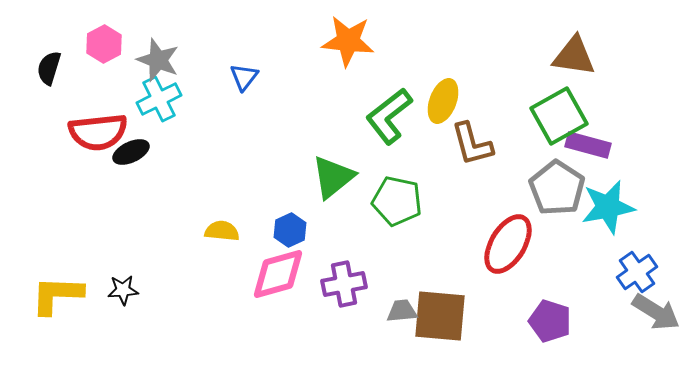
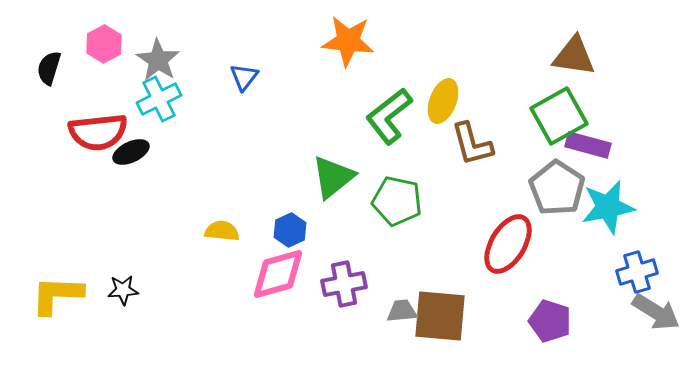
gray star: rotated 12 degrees clockwise
blue cross: rotated 18 degrees clockwise
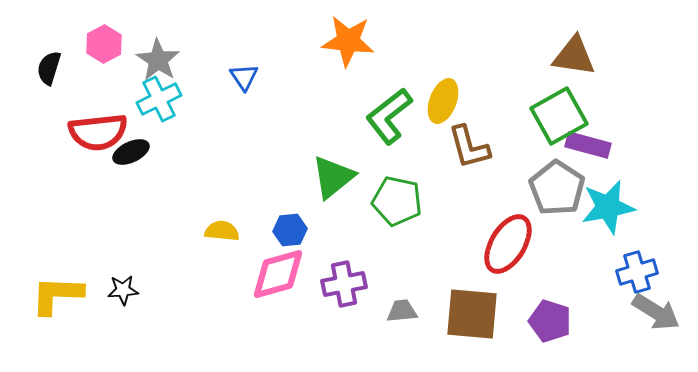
blue triangle: rotated 12 degrees counterclockwise
brown L-shape: moved 3 px left, 3 px down
blue hexagon: rotated 20 degrees clockwise
brown square: moved 32 px right, 2 px up
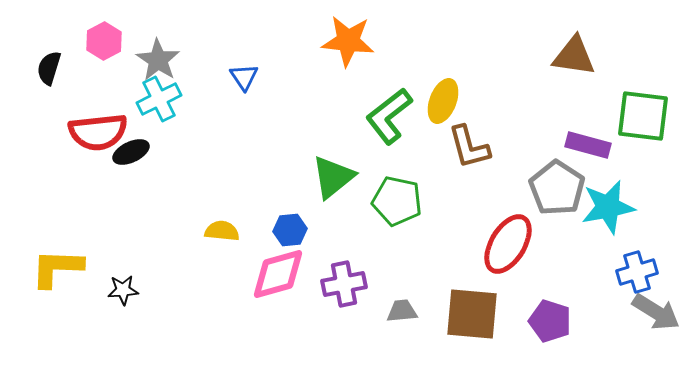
pink hexagon: moved 3 px up
green square: moved 84 px right; rotated 36 degrees clockwise
yellow L-shape: moved 27 px up
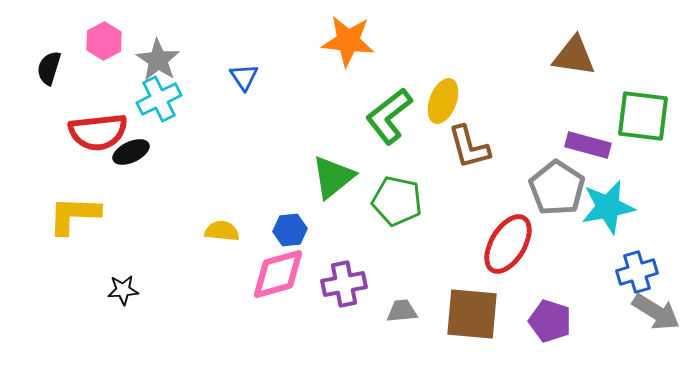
yellow L-shape: moved 17 px right, 53 px up
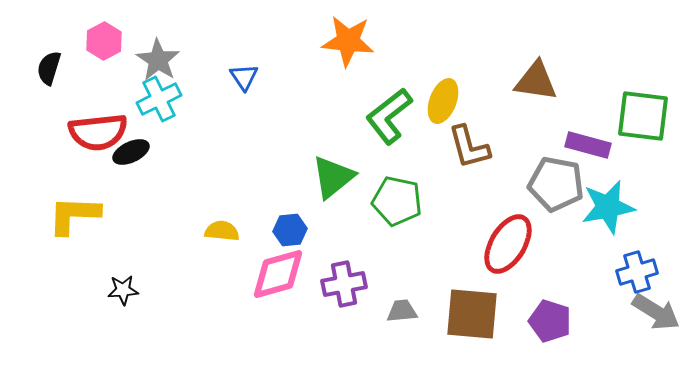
brown triangle: moved 38 px left, 25 px down
gray pentagon: moved 1 px left, 4 px up; rotated 22 degrees counterclockwise
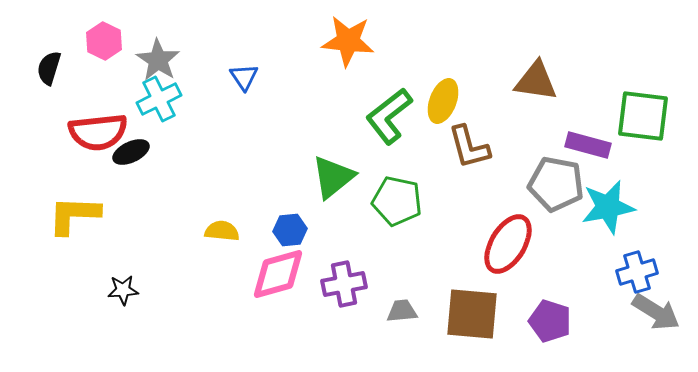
pink hexagon: rotated 6 degrees counterclockwise
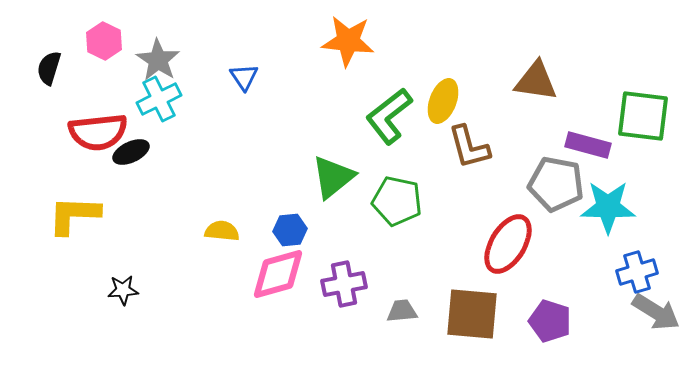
cyan star: rotated 12 degrees clockwise
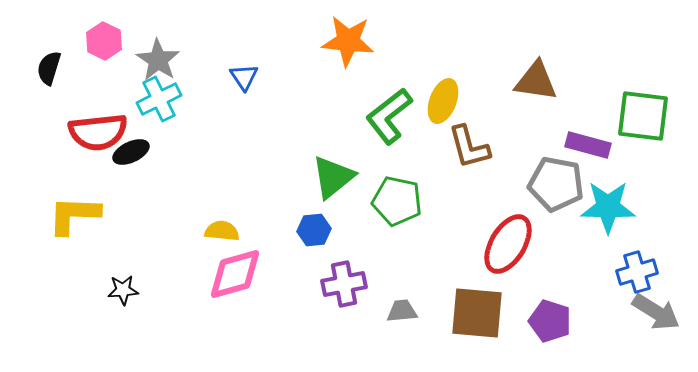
blue hexagon: moved 24 px right
pink diamond: moved 43 px left
brown square: moved 5 px right, 1 px up
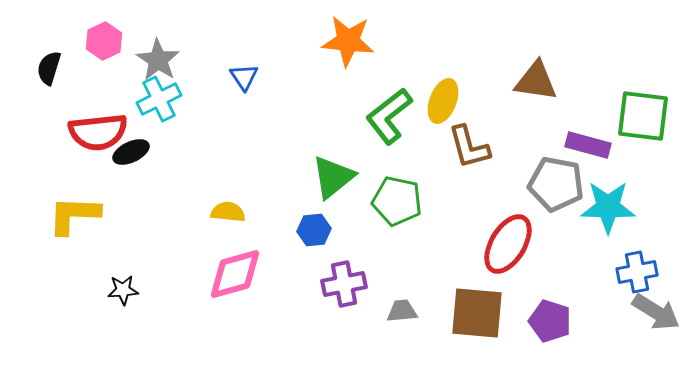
pink hexagon: rotated 9 degrees clockwise
yellow semicircle: moved 6 px right, 19 px up
blue cross: rotated 6 degrees clockwise
